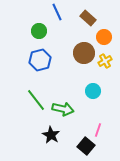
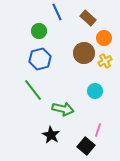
orange circle: moved 1 px down
blue hexagon: moved 1 px up
cyan circle: moved 2 px right
green line: moved 3 px left, 10 px up
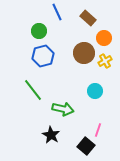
blue hexagon: moved 3 px right, 3 px up
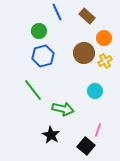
brown rectangle: moved 1 px left, 2 px up
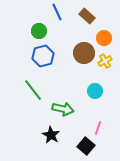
pink line: moved 2 px up
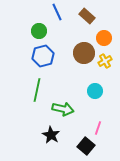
green line: moved 4 px right; rotated 50 degrees clockwise
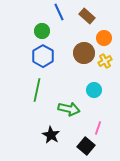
blue line: moved 2 px right
green circle: moved 3 px right
blue hexagon: rotated 15 degrees counterclockwise
cyan circle: moved 1 px left, 1 px up
green arrow: moved 6 px right
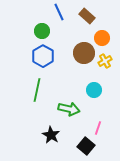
orange circle: moved 2 px left
